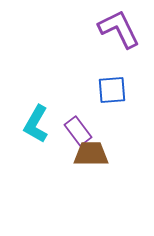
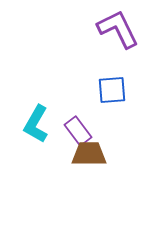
purple L-shape: moved 1 px left
brown trapezoid: moved 2 px left
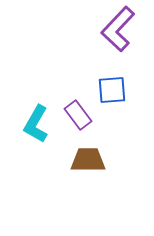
purple L-shape: rotated 111 degrees counterclockwise
purple rectangle: moved 16 px up
brown trapezoid: moved 1 px left, 6 px down
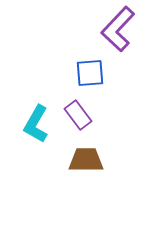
blue square: moved 22 px left, 17 px up
brown trapezoid: moved 2 px left
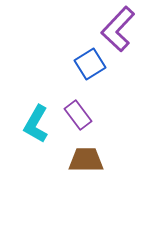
blue square: moved 9 px up; rotated 28 degrees counterclockwise
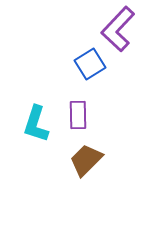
purple rectangle: rotated 36 degrees clockwise
cyan L-shape: rotated 12 degrees counterclockwise
brown trapezoid: rotated 45 degrees counterclockwise
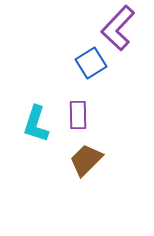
purple L-shape: moved 1 px up
blue square: moved 1 px right, 1 px up
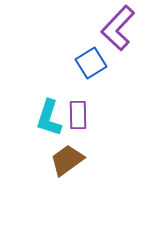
cyan L-shape: moved 13 px right, 6 px up
brown trapezoid: moved 19 px left; rotated 9 degrees clockwise
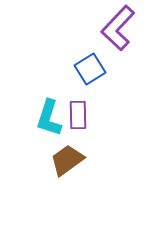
blue square: moved 1 px left, 6 px down
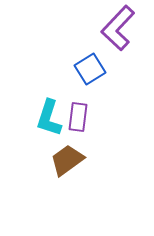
purple rectangle: moved 2 px down; rotated 8 degrees clockwise
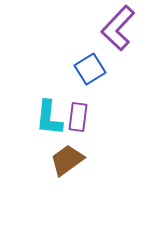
cyan L-shape: rotated 12 degrees counterclockwise
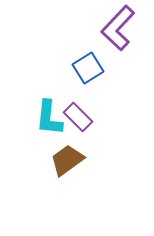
blue square: moved 2 px left, 1 px up
purple rectangle: rotated 52 degrees counterclockwise
